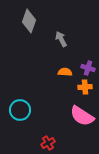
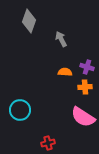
purple cross: moved 1 px left, 1 px up
pink semicircle: moved 1 px right, 1 px down
red cross: rotated 16 degrees clockwise
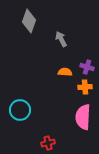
pink semicircle: rotated 60 degrees clockwise
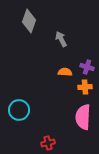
cyan circle: moved 1 px left
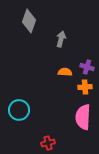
gray arrow: rotated 42 degrees clockwise
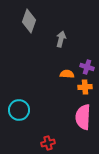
orange semicircle: moved 2 px right, 2 px down
